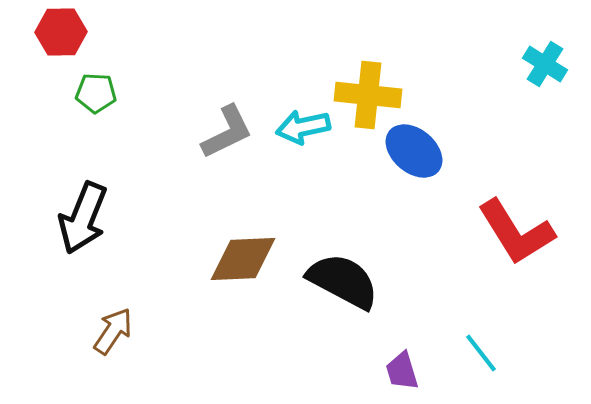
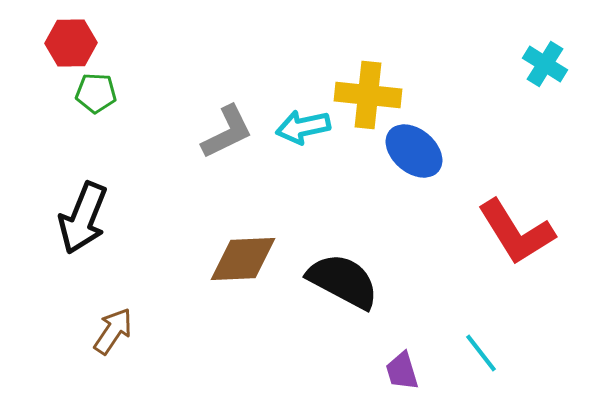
red hexagon: moved 10 px right, 11 px down
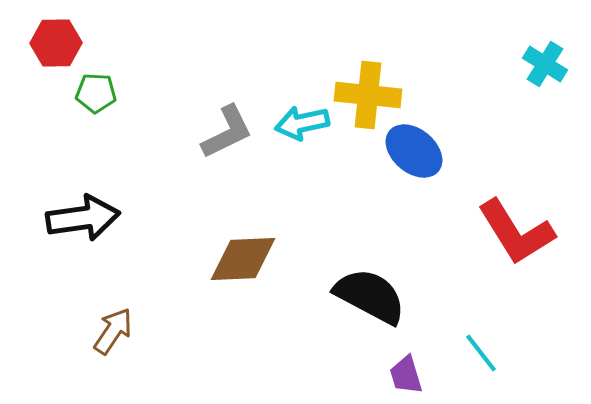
red hexagon: moved 15 px left
cyan arrow: moved 1 px left, 4 px up
black arrow: rotated 120 degrees counterclockwise
black semicircle: moved 27 px right, 15 px down
purple trapezoid: moved 4 px right, 4 px down
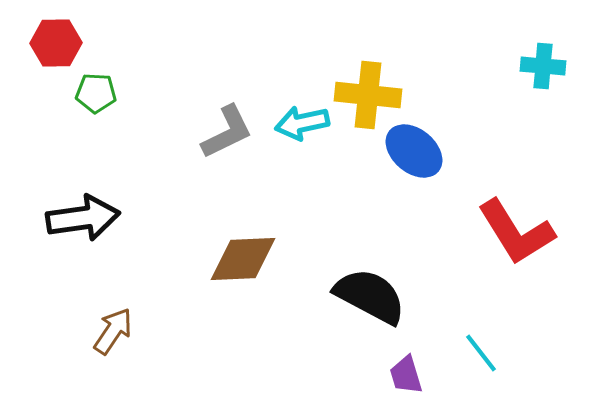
cyan cross: moved 2 px left, 2 px down; rotated 27 degrees counterclockwise
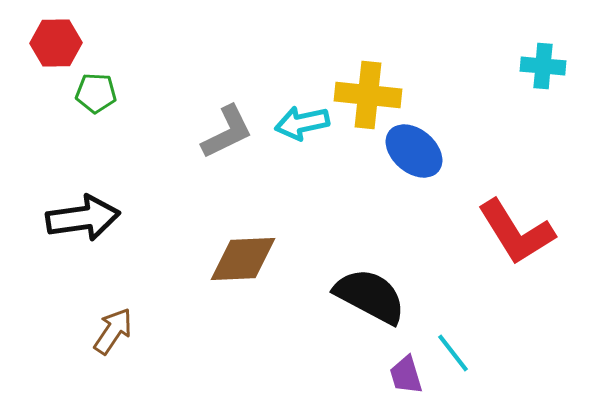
cyan line: moved 28 px left
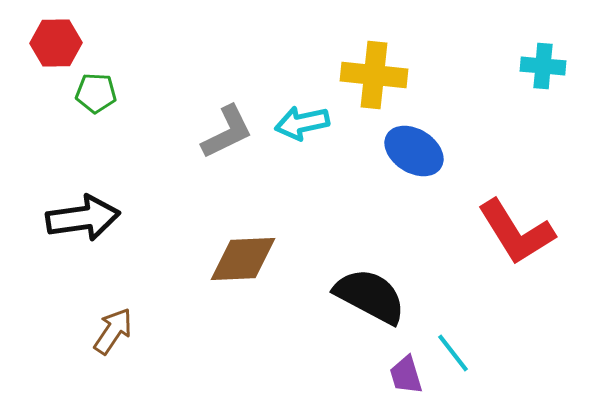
yellow cross: moved 6 px right, 20 px up
blue ellipse: rotated 8 degrees counterclockwise
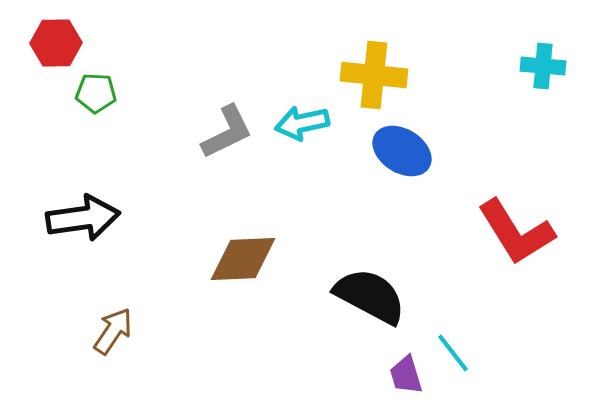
blue ellipse: moved 12 px left
